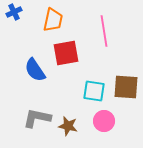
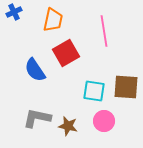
red square: rotated 20 degrees counterclockwise
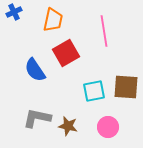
cyan square: rotated 20 degrees counterclockwise
pink circle: moved 4 px right, 6 px down
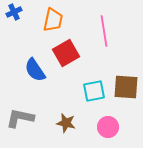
gray L-shape: moved 17 px left
brown star: moved 2 px left, 3 px up
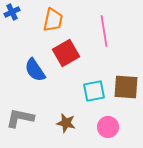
blue cross: moved 2 px left
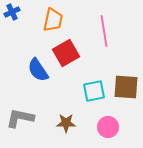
blue semicircle: moved 3 px right
brown star: rotated 12 degrees counterclockwise
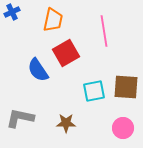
pink circle: moved 15 px right, 1 px down
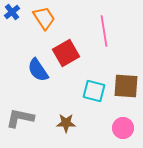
blue cross: rotated 14 degrees counterclockwise
orange trapezoid: moved 9 px left, 2 px up; rotated 45 degrees counterclockwise
brown square: moved 1 px up
cyan square: rotated 25 degrees clockwise
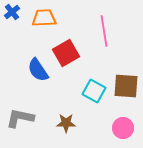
orange trapezoid: rotated 60 degrees counterclockwise
cyan square: rotated 15 degrees clockwise
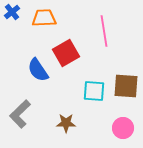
cyan square: rotated 25 degrees counterclockwise
gray L-shape: moved 4 px up; rotated 56 degrees counterclockwise
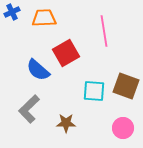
blue cross: rotated 14 degrees clockwise
blue semicircle: rotated 15 degrees counterclockwise
brown square: rotated 16 degrees clockwise
gray L-shape: moved 9 px right, 5 px up
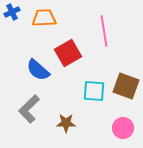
red square: moved 2 px right
